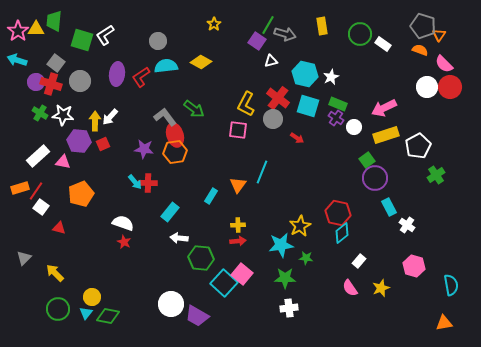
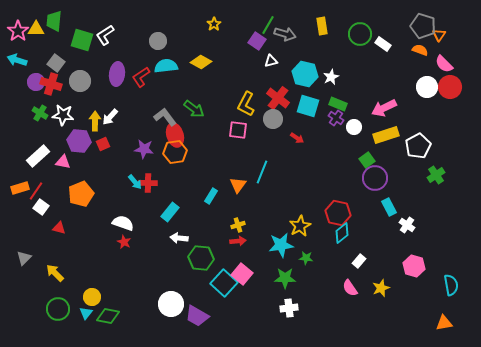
yellow cross at (238, 225): rotated 16 degrees counterclockwise
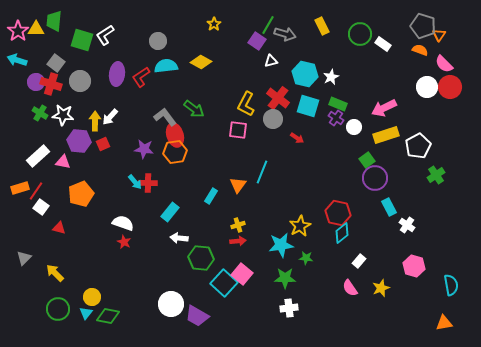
yellow rectangle at (322, 26): rotated 18 degrees counterclockwise
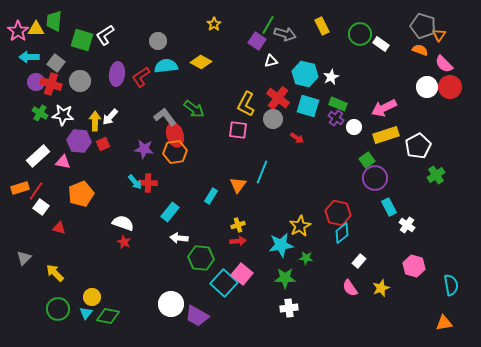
white rectangle at (383, 44): moved 2 px left
cyan arrow at (17, 60): moved 12 px right, 3 px up; rotated 18 degrees counterclockwise
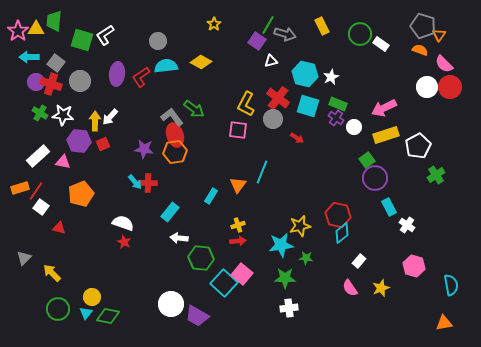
gray L-shape at (165, 117): moved 7 px right
red hexagon at (338, 213): moved 2 px down
yellow star at (300, 226): rotated 15 degrees clockwise
yellow arrow at (55, 273): moved 3 px left
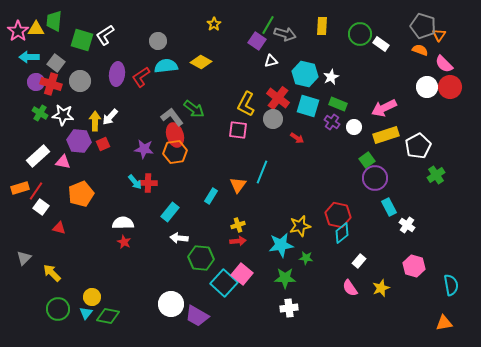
yellow rectangle at (322, 26): rotated 30 degrees clockwise
purple cross at (336, 118): moved 4 px left, 4 px down
white semicircle at (123, 223): rotated 20 degrees counterclockwise
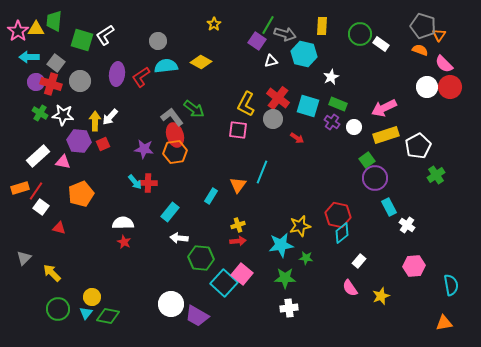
cyan hexagon at (305, 74): moved 1 px left, 20 px up
pink hexagon at (414, 266): rotated 20 degrees counterclockwise
yellow star at (381, 288): moved 8 px down
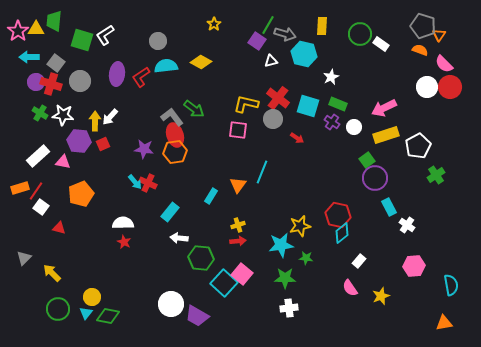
yellow L-shape at (246, 104): rotated 75 degrees clockwise
red cross at (148, 183): rotated 24 degrees clockwise
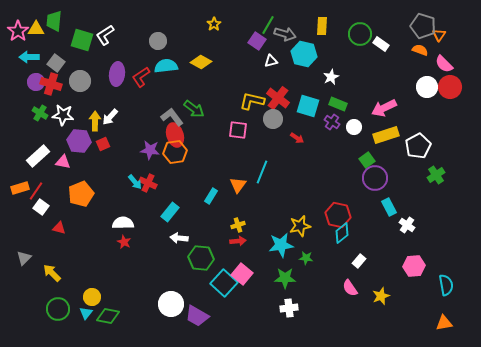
yellow L-shape at (246, 104): moved 6 px right, 3 px up
purple star at (144, 149): moved 6 px right, 1 px down
cyan semicircle at (451, 285): moved 5 px left
